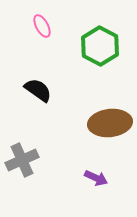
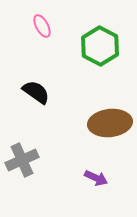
black semicircle: moved 2 px left, 2 px down
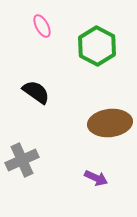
green hexagon: moved 3 px left
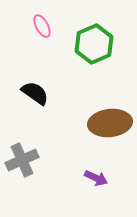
green hexagon: moved 3 px left, 2 px up; rotated 9 degrees clockwise
black semicircle: moved 1 px left, 1 px down
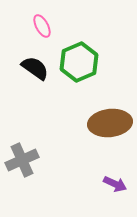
green hexagon: moved 15 px left, 18 px down
black semicircle: moved 25 px up
purple arrow: moved 19 px right, 6 px down
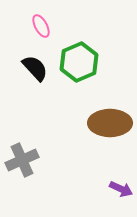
pink ellipse: moved 1 px left
black semicircle: rotated 12 degrees clockwise
brown ellipse: rotated 6 degrees clockwise
purple arrow: moved 6 px right, 5 px down
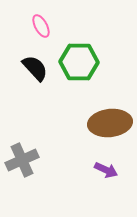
green hexagon: rotated 24 degrees clockwise
brown ellipse: rotated 6 degrees counterclockwise
purple arrow: moved 15 px left, 19 px up
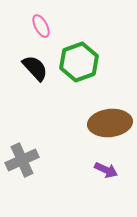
green hexagon: rotated 21 degrees counterclockwise
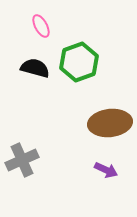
black semicircle: rotated 32 degrees counterclockwise
